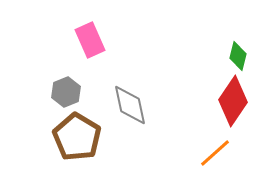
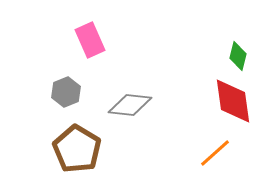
red diamond: rotated 42 degrees counterclockwise
gray diamond: rotated 72 degrees counterclockwise
brown pentagon: moved 12 px down
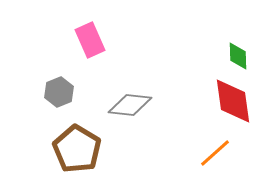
green diamond: rotated 16 degrees counterclockwise
gray hexagon: moved 7 px left
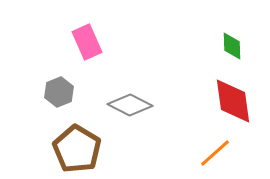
pink rectangle: moved 3 px left, 2 px down
green diamond: moved 6 px left, 10 px up
gray diamond: rotated 21 degrees clockwise
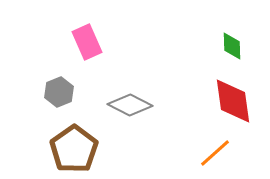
brown pentagon: moved 3 px left; rotated 6 degrees clockwise
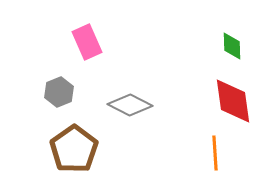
orange line: rotated 52 degrees counterclockwise
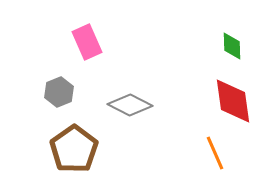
orange line: rotated 20 degrees counterclockwise
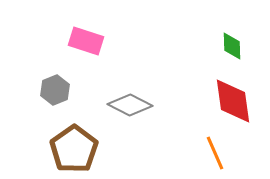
pink rectangle: moved 1 px left, 1 px up; rotated 48 degrees counterclockwise
gray hexagon: moved 4 px left, 2 px up
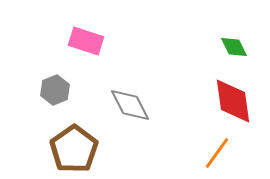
green diamond: moved 2 px right, 1 px down; rotated 24 degrees counterclockwise
gray diamond: rotated 36 degrees clockwise
orange line: moved 2 px right; rotated 60 degrees clockwise
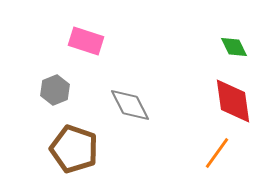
brown pentagon: rotated 18 degrees counterclockwise
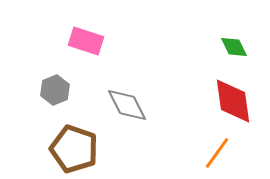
gray diamond: moved 3 px left
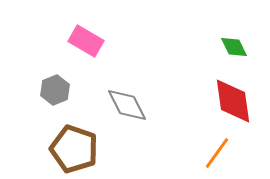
pink rectangle: rotated 12 degrees clockwise
